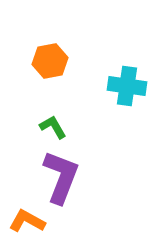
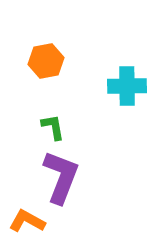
orange hexagon: moved 4 px left
cyan cross: rotated 9 degrees counterclockwise
green L-shape: rotated 20 degrees clockwise
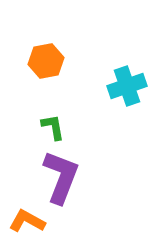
cyan cross: rotated 18 degrees counterclockwise
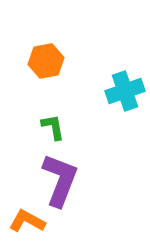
cyan cross: moved 2 px left, 5 px down
purple L-shape: moved 1 px left, 3 px down
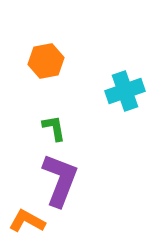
green L-shape: moved 1 px right, 1 px down
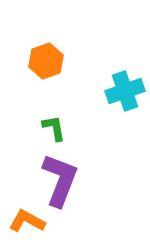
orange hexagon: rotated 8 degrees counterclockwise
